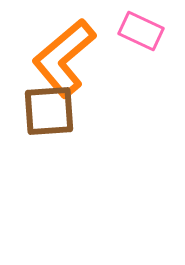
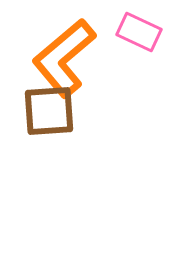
pink rectangle: moved 2 px left, 1 px down
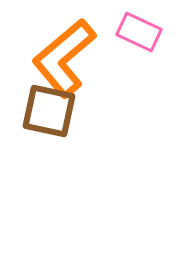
brown square: rotated 16 degrees clockwise
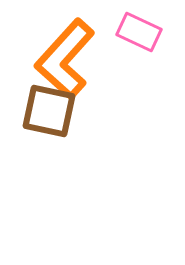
orange L-shape: moved 1 px right, 1 px down; rotated 8 degrees counterclockwise
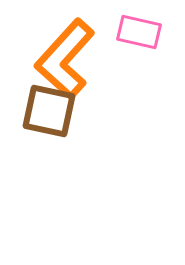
pink rectangle: rotated 12 degrees counterclockwise
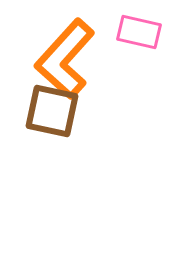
brown square: moved 3 px right
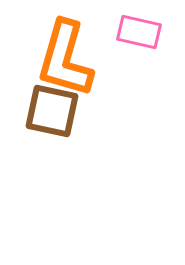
orange L-shape: rotated 26 degrees counterclockwise
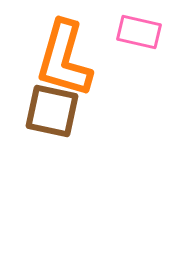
orange L-shape: moved 1 px left
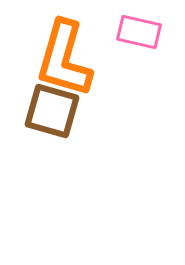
brown square: rotated 4 degrees clockwise
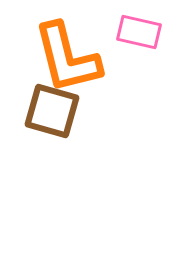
orange L-shape: moved 3 px right, 1 px up; rotated 30 degrees counterclockwise
